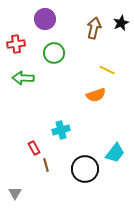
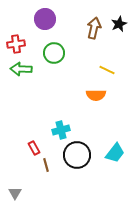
black star: moved 2 px left, 1 px down
green arrow: moved 2 px left, 9 px up
orange semicircle: rotated 18 degrees clockwise
black circle: moved 8 px left, 14 px up
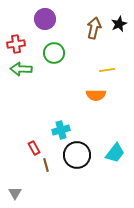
yellow line: rotated 35 degrees counterclockwise
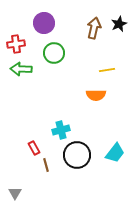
purple circle: moved 1 px left, 4 px down
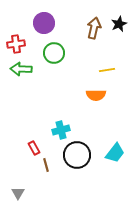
gray triangle: moved 3 px right
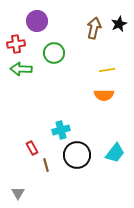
purple circle: moved 7 px left, 2 px up
orange semicircle: moved 8 px right
red rectangle: moved 2 px left
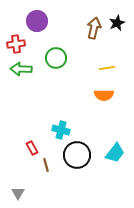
black star: moved 2 px left, 1 px up
green circle: moved 2 px right, 5 px down
yellow line: moved 2 px up
cyan cross: rotated 30 degrees clockwise
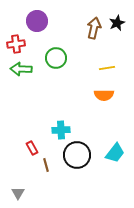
cyan cross: rotated 18 degrees counterclockwise
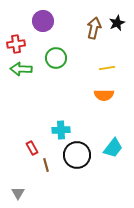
purple circle: moved 6 px right
cyan trapezoid: moved 2 px left, 5 px up
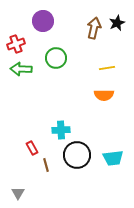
red cross: rotated 12 degrees counterclockwise
cyan trapezoid: moved 10 px down; rotated 45 degrees clockwise
